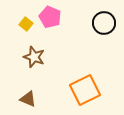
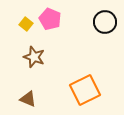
pink pentagon: moved 2 px down
black circle: moved 1 px right, 1 px up
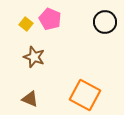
orange square: moved 5 px down; rotated 36 degrees counterclockwise
brown triangle: moved 2 px right
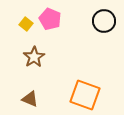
black circle: moved 1 px left, 1 px up
brown star: rotated 20 degrees clockwise
orange square: rotated 8 degrees counterclockwise
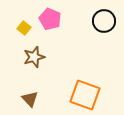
yellow square: moved 2 px left, 4 px down
brown star: rotated 15 degrees clockwise
brown triangle: rotated 24 degrees clockwise
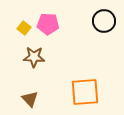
pink pentagon: moved 2 px left, 5 px down; rotated 20 degrees counterclockwise
brown star: rotated 20 degrees clockwise
orange square: moved 3 px up; rotated 24 degrees counterclockwise
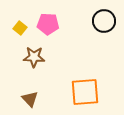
yellow square: moved 4 px left
